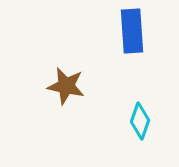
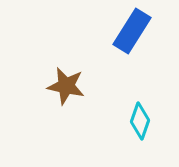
blue rectangle: rotated 36 degrees clockwise
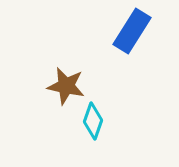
cyan diamond: moved 47 px left
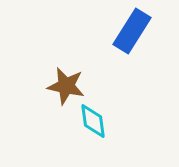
cyan diamond: rotated 27 degrees counterclockwise
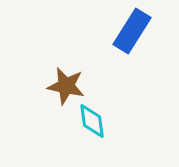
cyan diamond: moved 1 px left
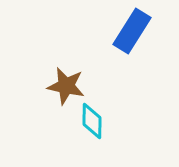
cyan diamond: rotated 9 degrees clockwise
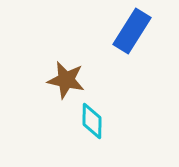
brown star: moved 6 px up
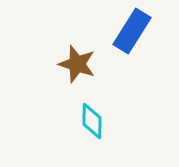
brown star: moved 11 px right, 16 px up; rotated 6 degrees clockwise
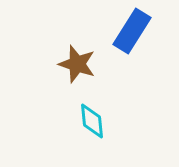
cyan diamond: rotated 6 degrees counterclockwise
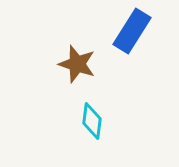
cyan diamond: rotated 12 degrees clockwise
